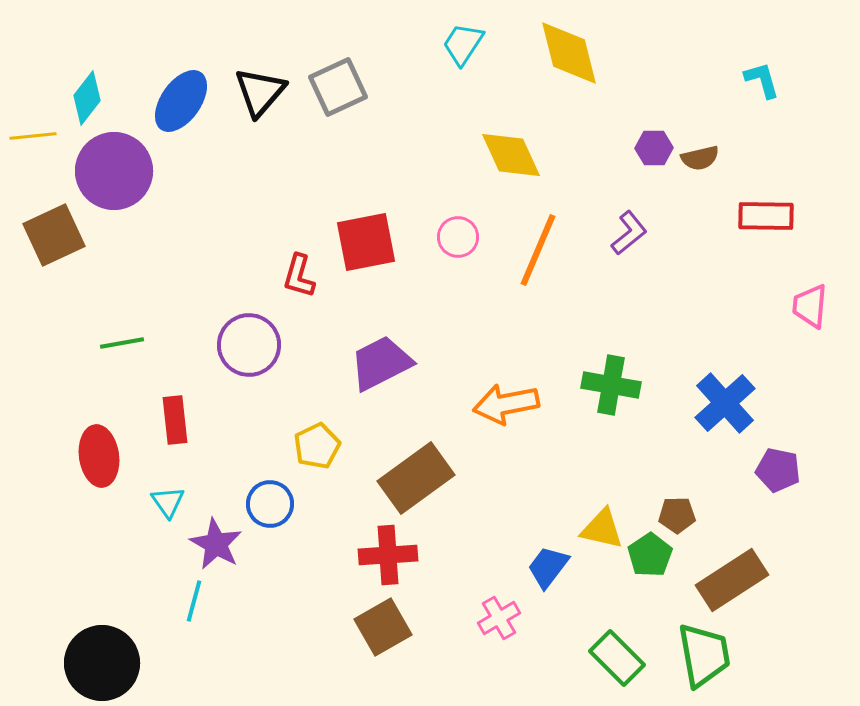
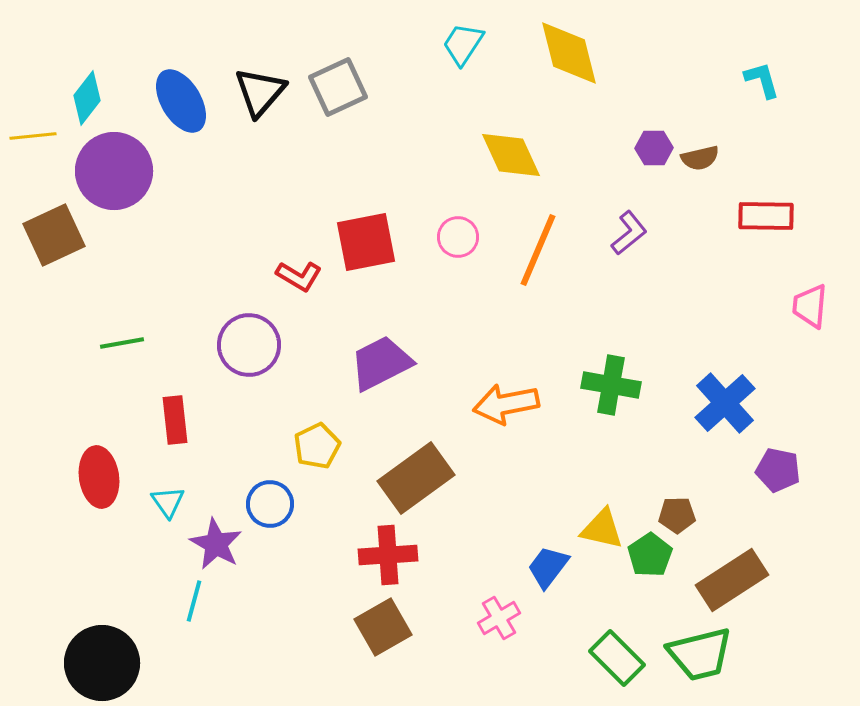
blue ellipse at (181, 101): rotated 66 degrees counterclockwise
red L-shape at (299, 276): rotated 75 degrees counterclockwise
red ellipse at (99, 456): moved 21 px down
green trapezoid at (704, 655): moved 4 px left, 1 px up; rotated 86 degrees clockwise
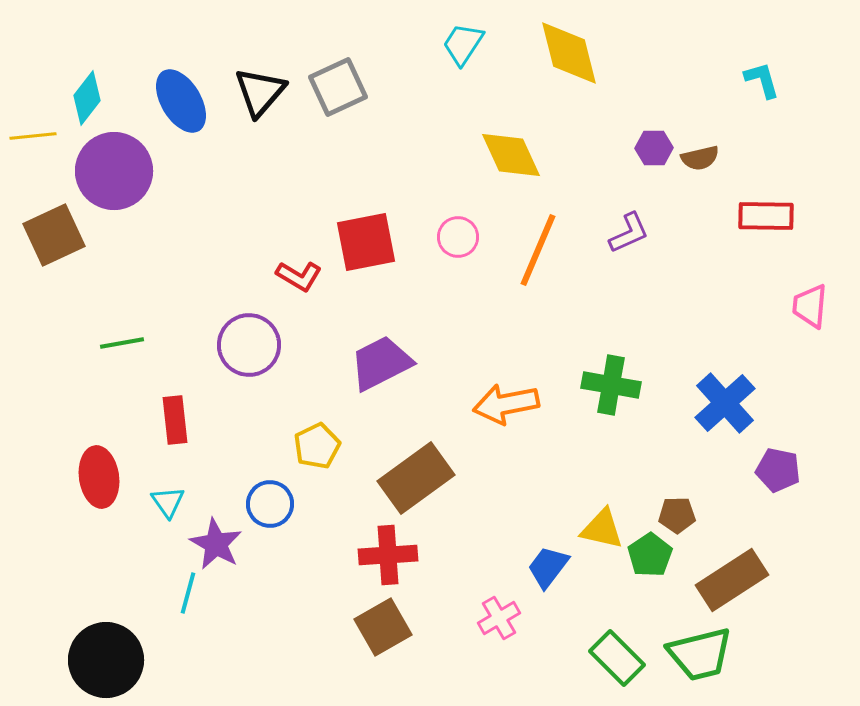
purple L-shape at (629, 233): rotated 15 degrees clockwise
cyan line at (194, 601): moved 6 px left, 8 px up
black circle at (102, 663): moved 4 px right, 3 px up
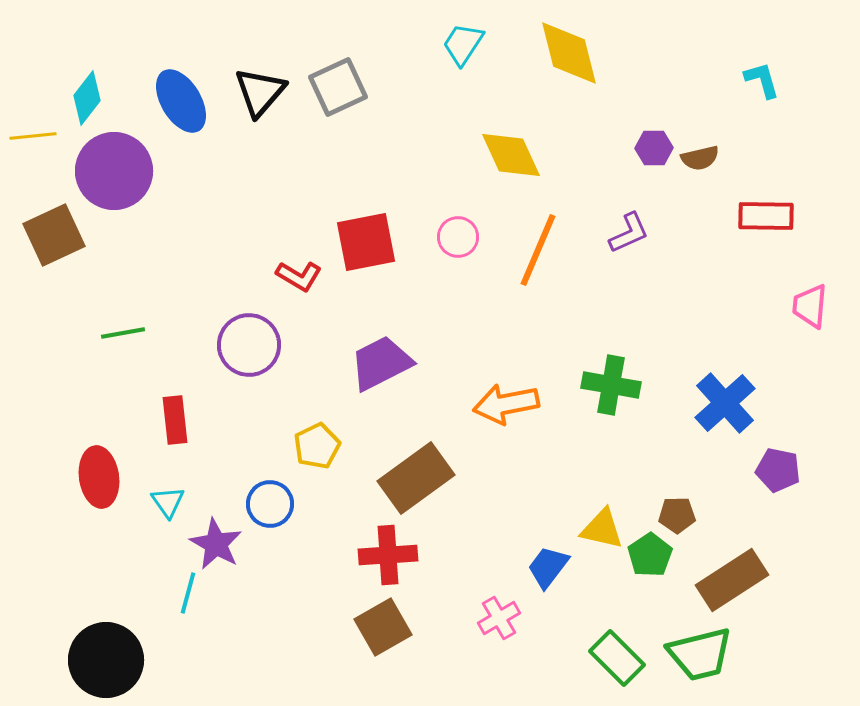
green line at (122, 343): moved 1 px right, 10 px up
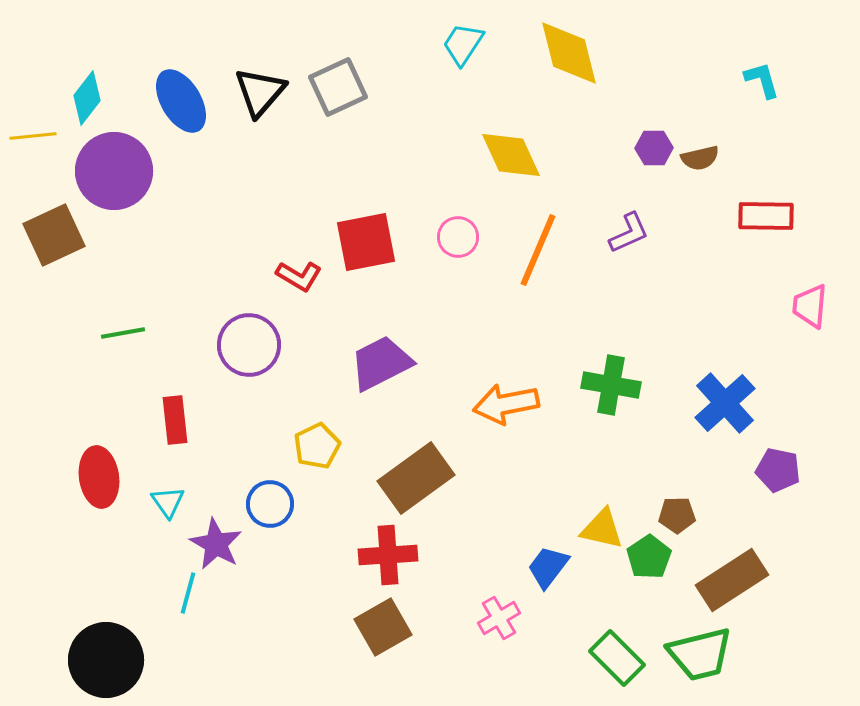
green pentagon at (650, 555): moved 1 px left, 2 px down
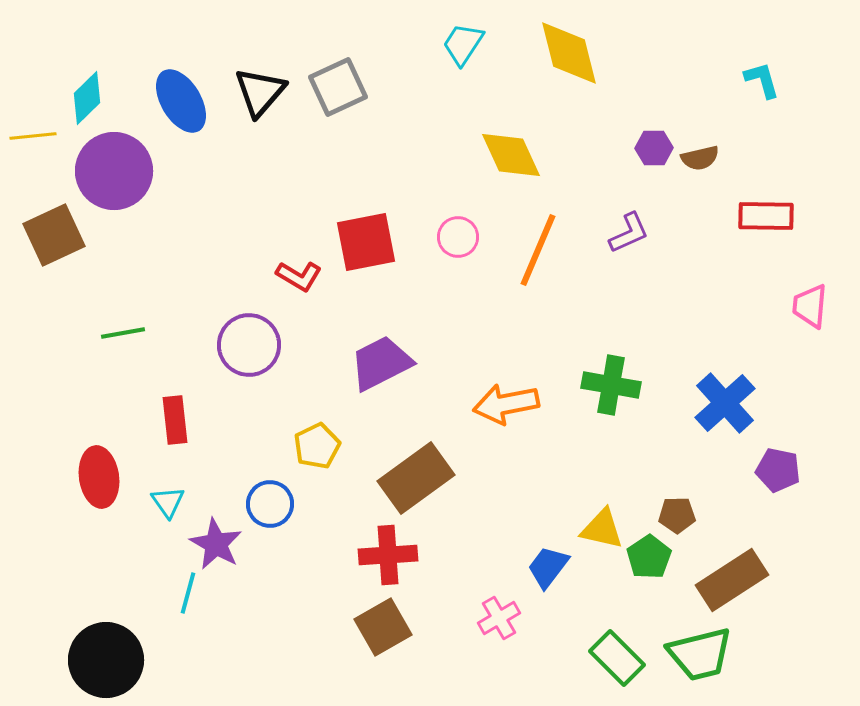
cyan diamond at (87, 98): rotated 8 degrees clockwise
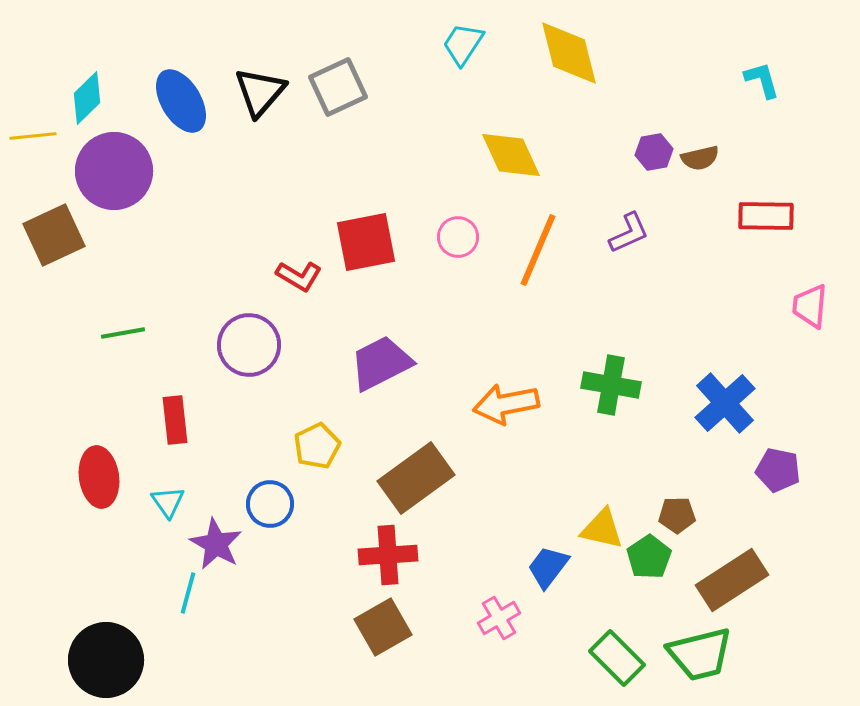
purple hexagon at (654, 148): moved 4 px down; rotated 9 degrees counterclockwise
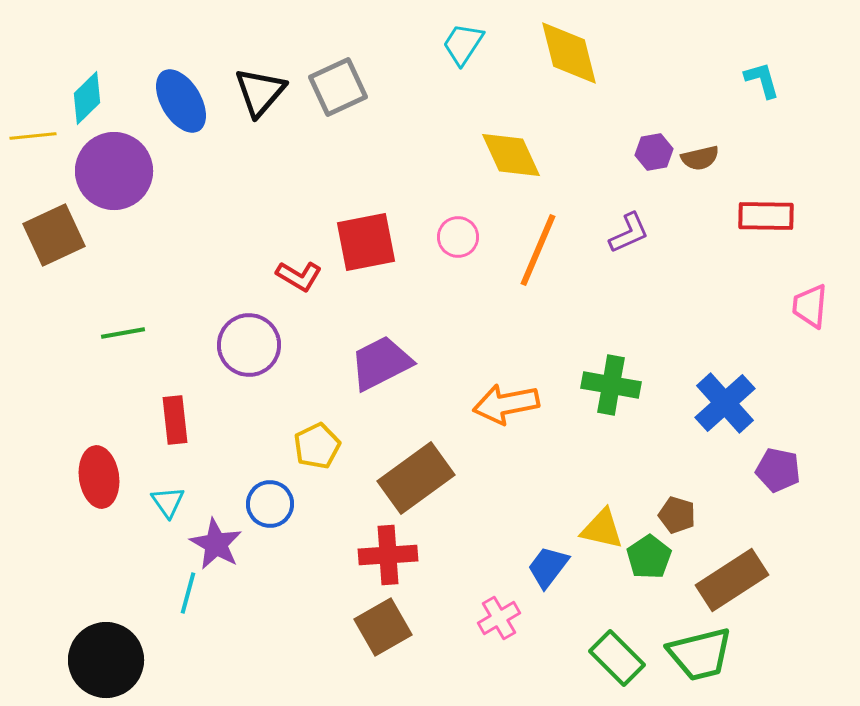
brown pentagon at (677, 515): rotated 18 degrees clockwise
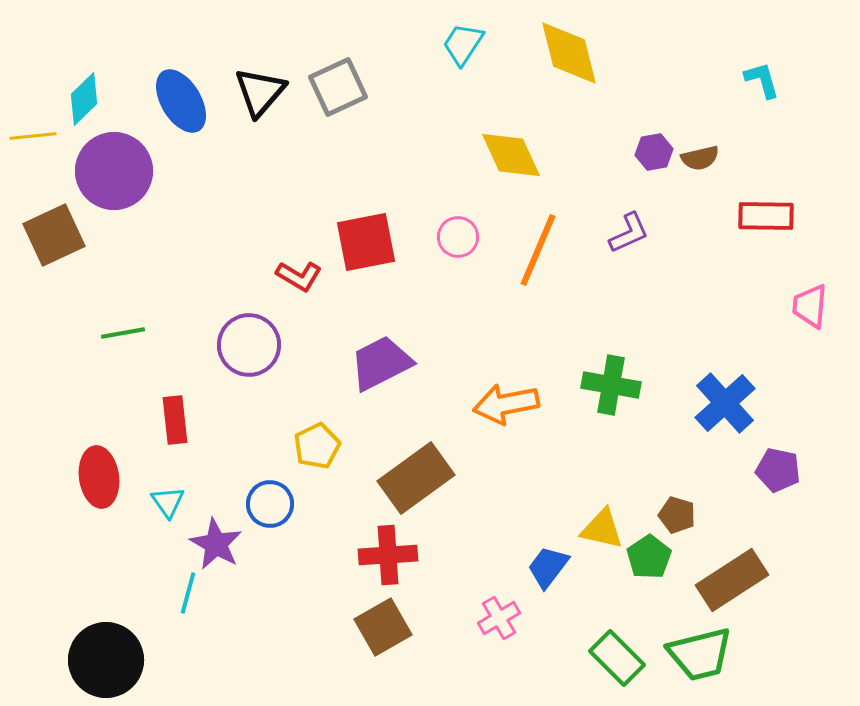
cyan diamond at (87, 98): moved 3 px left, 1 px down
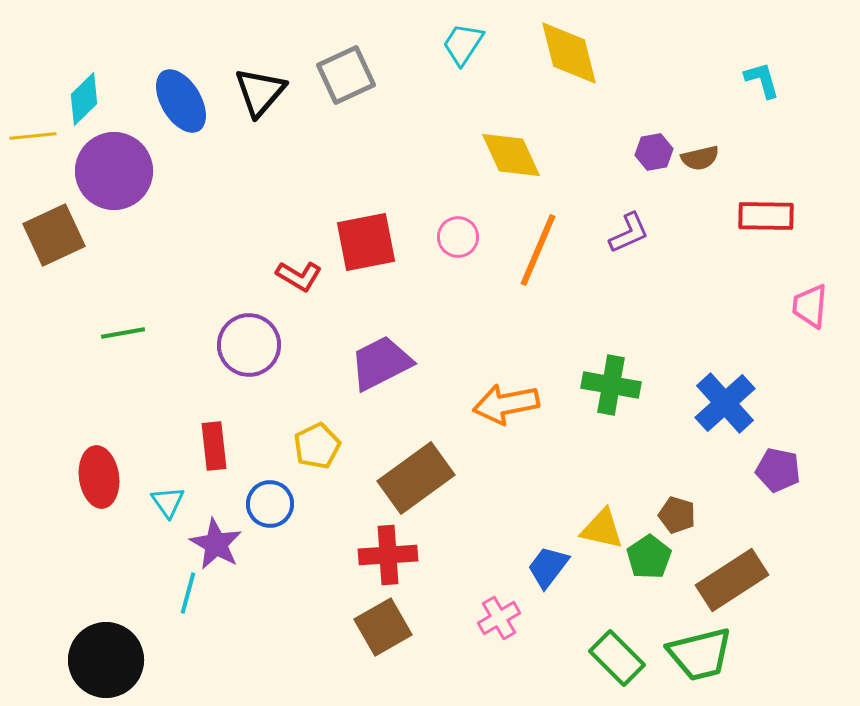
gray square at (338, 87): moved 8 px right, 12 px up
red rectangle at (175, 420): moved 39 px right, 26 px down
